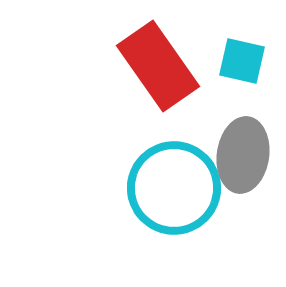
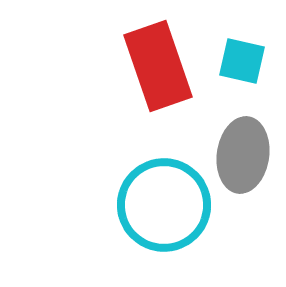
red rectangle: rotated 16 degrees clockwise
cyan circle: moved 10 px left, 17 px down
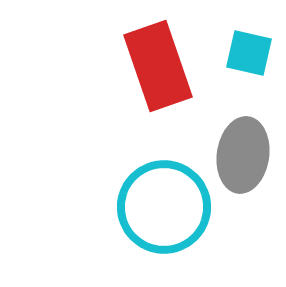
cyan square: moved 7 px right, 8 px up
cyan circle: moved 2 px down
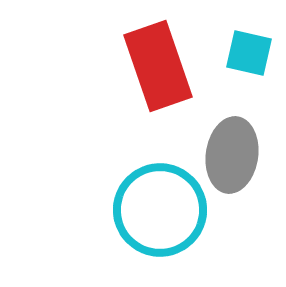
gray ellipse: moved 11 px left
cyan circle: moved 4 px left, 3 px down
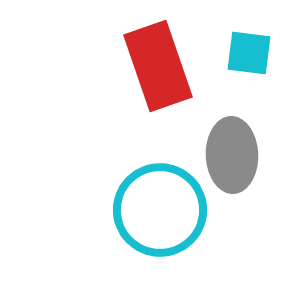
cyan square: rotated 6 degrees counterclockwise
gray ellipse: rotated 10 degrees counterclockwise
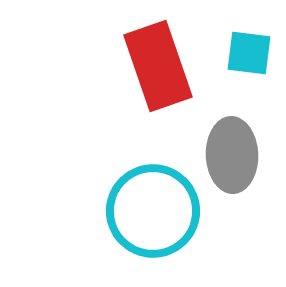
cyan circle: moved 7 px left, 1 px down
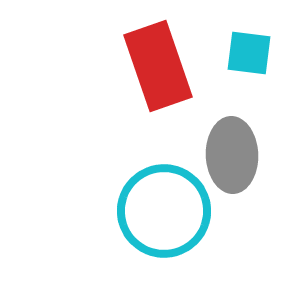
cyan circle: moved 11 px right
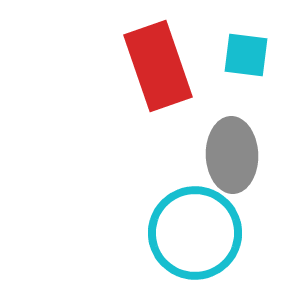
cyan square: moved 3 px left, 2 px down
cyan circle: moved 31 px right, 22 px down
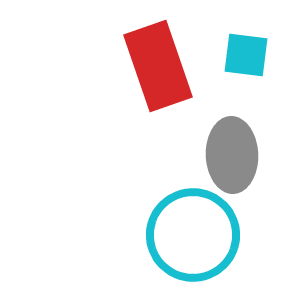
cyan circle: moved 2 px left, 2 px down
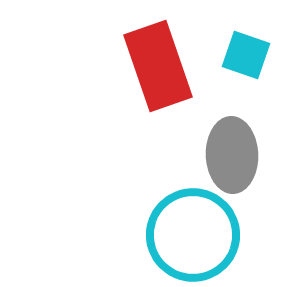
cyan square: rotated 12 degrees clockwise
